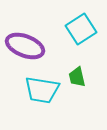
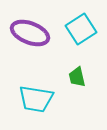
purple ellipse: moved 5 px right, 13 px up
cyan trapezoid: moved 6 px left, 9 px down
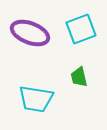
cyan square: rotated 12 degrees clockwise
green trapezoid: moved 2 px right
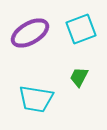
purple ellipse: rotated 51 degrees counterclockwise
green trapezoid: rotated 40 degrees clockwise
